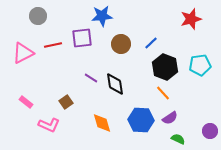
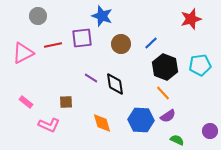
blue star: rotated 25 degrees clockwise
brown square: rotated 32 degrees clockwise
purple semicircle: moved 2 px left, 2 px up
green semicircle: moved 1 px left, 1 px down
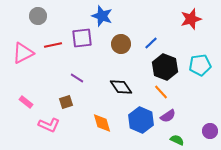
purple line: moved 14 px left
black diamond: moved 6 px right, 3 px down; rotated 25 degrees counterclockwise
orange line: moved 2 px left, 1 px up
brown square: rotated 16 degrees counterclockwise
blue hexagon: rotated 20 degrees clockwise
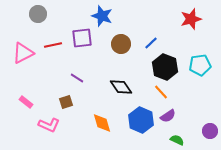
gray circle: moved 2 px up
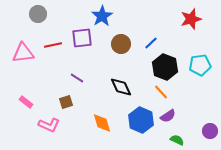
blue star: rotated 20 degrees clockwise
pink triangle: rotated 20 degrees clockwise
black diamond: rotated 10 degrees clockwise
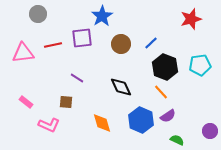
brown square: rotated 24 degrees clockwise
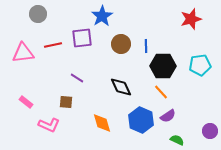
blue line: moved 5 px left, 3 px down; rotated 48 degrees counterclockwise
black hexagon: moved 2 px left, 1 px up; rotated 20 degrees counterclockwise
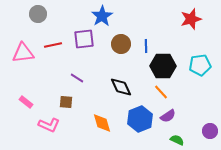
purple square: moved 2 px right, 1 px down
blue hexagon: moved 1 px left, 1 px up; rotated 15 degrees clockwise
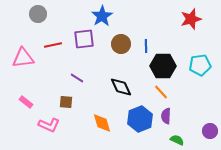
pink triangle: moved 5 px down
purple semicircle: moved 2 px left; rotated 126 degrees clockwise
